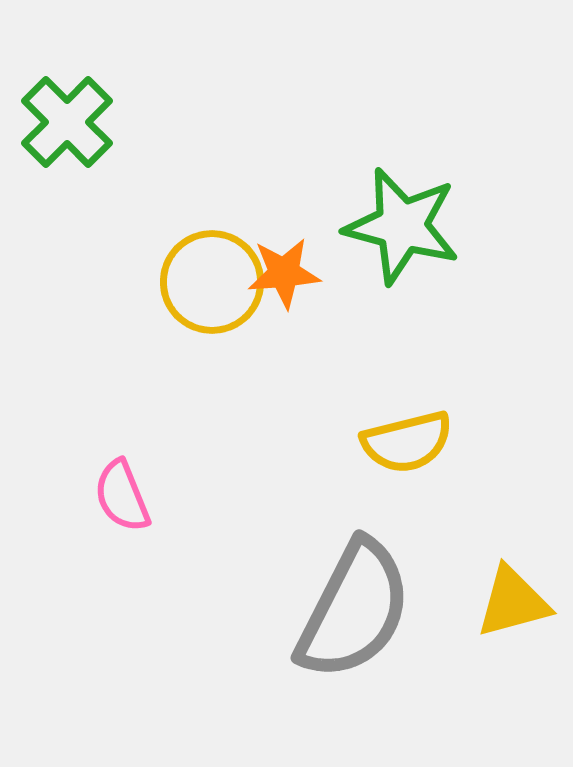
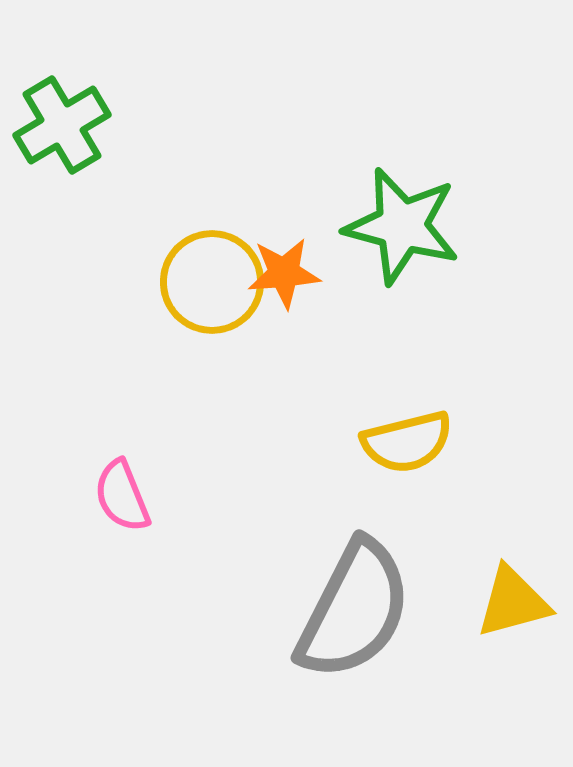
green cross: moved 5 px left, 3 px down; rotated 14 degrees clockwise
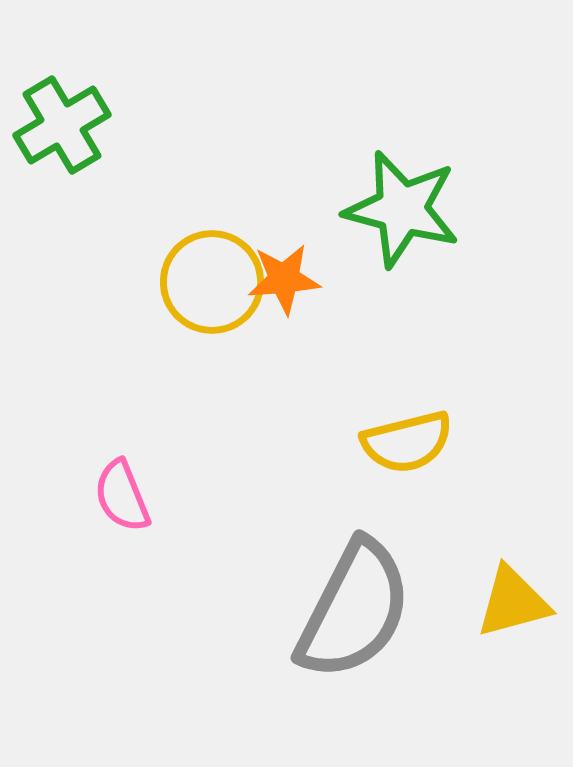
green star: moved 17 px up
orange star: moved 6 px down
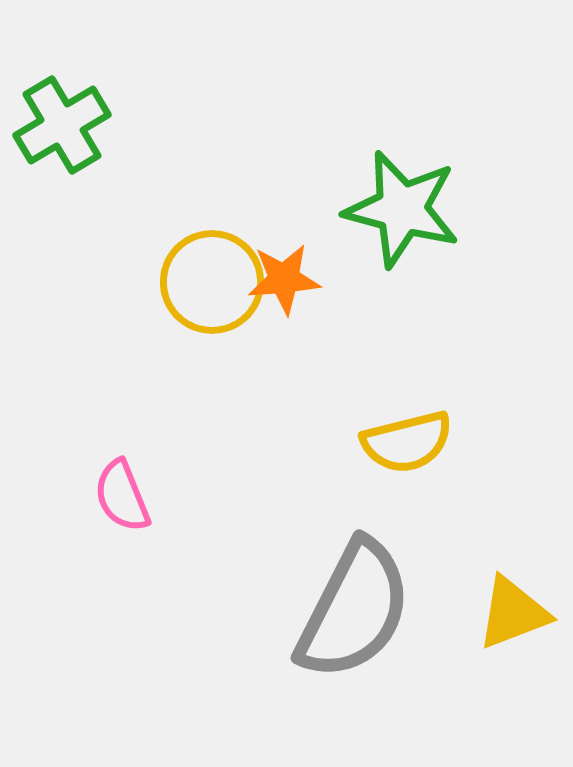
yellow triangle: moved 11 px down; rotated 6 degrees counterclockwise
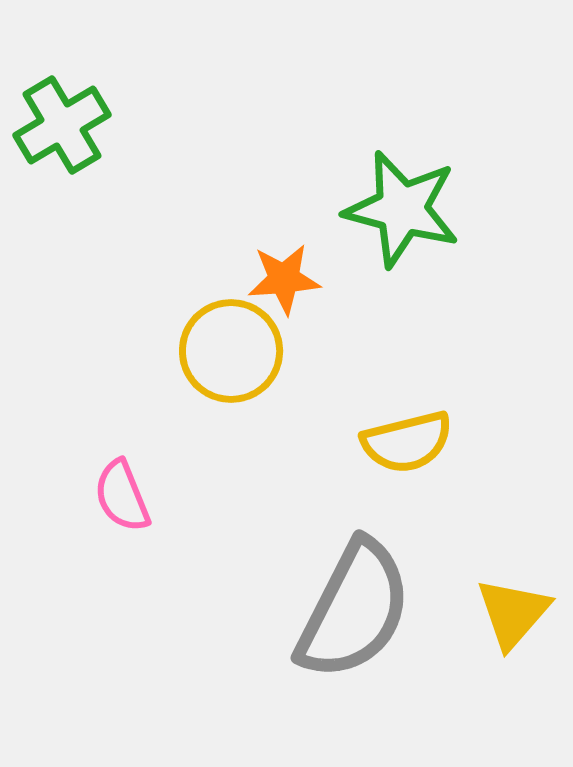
yellow circle: moved 19 px right, 69 px down
yellow triangle: rotated 28 degrees counterclockwise
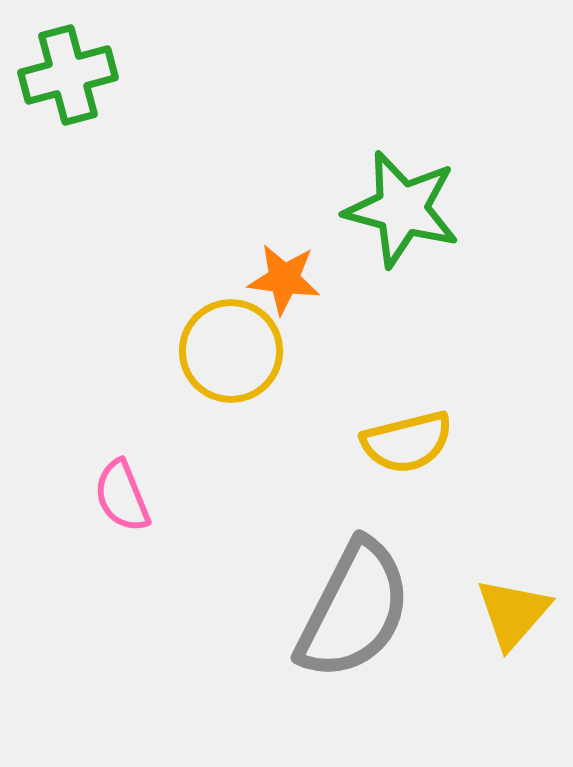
green cross: moved 6 px right, 50 px up; rotated 16 degrees clockwise
orange star: rotated 12 degrees clockwise
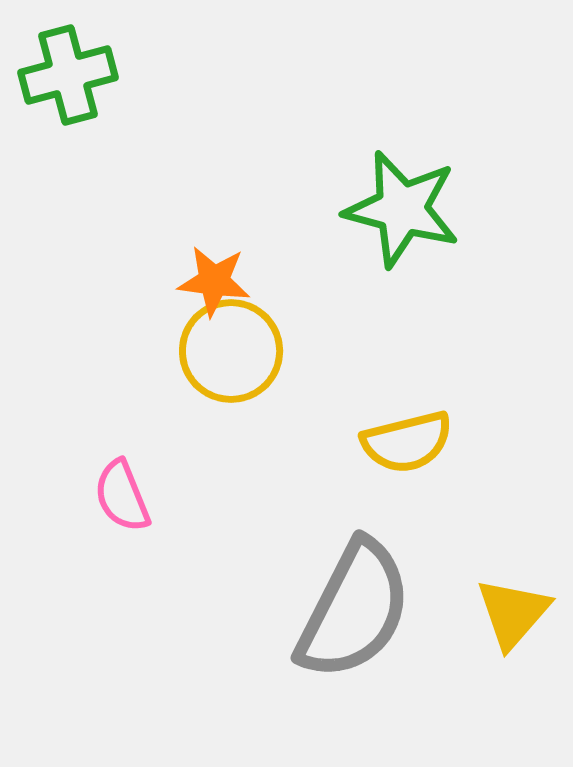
orange star: moved 70 px left, 2 px down
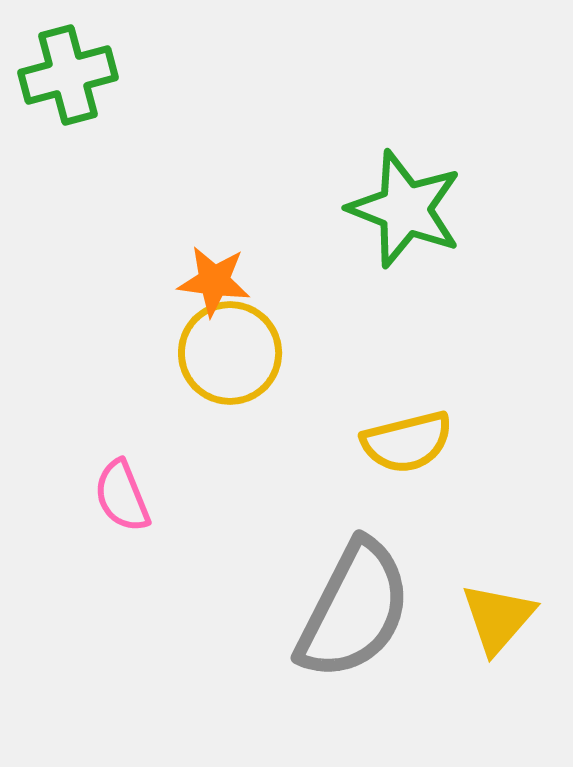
green star: moved 3 px right; rotated 6 degrees clockwise
yellow circle: moved 1 px left, 2 px down
yellow triangle: moved 15 px left, 5 px down
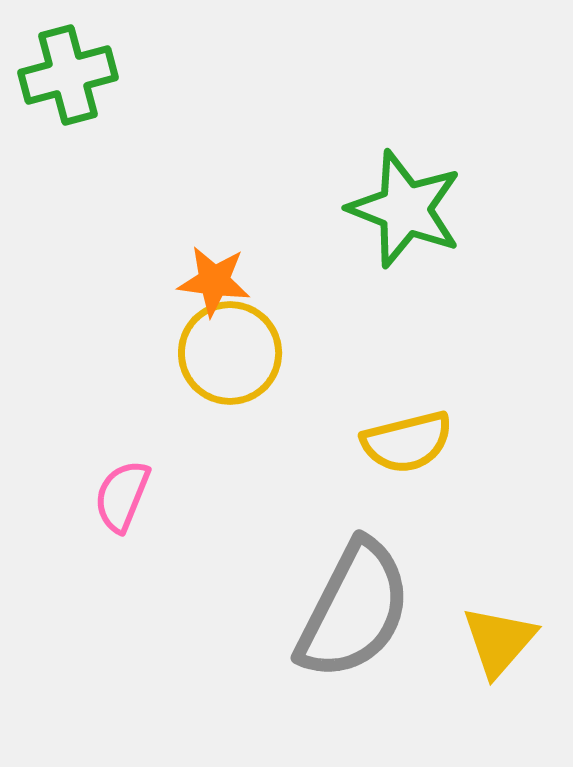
pink semicircle: rotated 44 degrees clockwise
yellow triangle: moved 1 px right, 23 px down
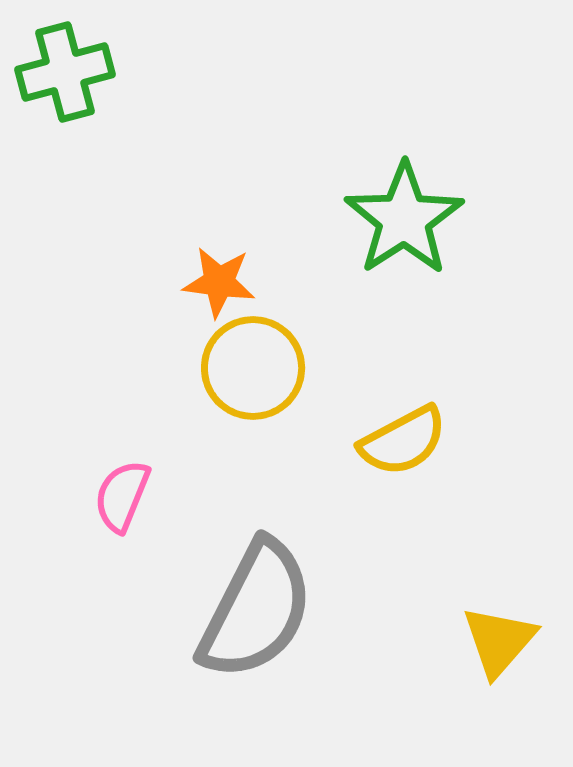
green cross: moved 3 px left, 3 px up
green star: moved 1 px left, 10 px down; rotated 18 degrees clockwise
orange star: moved 5 px right, 1 px down
yellow circle: moved 23 px right, 15 px down
yellow semicircle: moved 4 px left, 1 px up; rotated 14 degrees counterclockwise
gray semicircle: moved 98 px left
